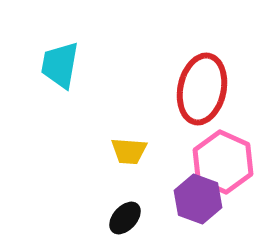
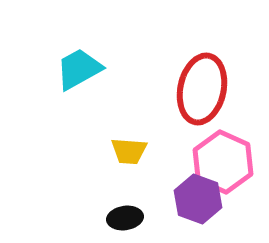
cyan trapezoid: moved 19 px right, 4 px down; rotated 51 degrees clockwise
black ellipse: rotated 40 degrees clockwise
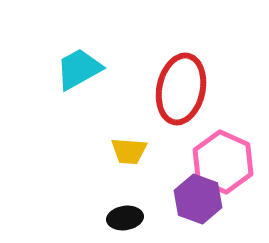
red ellipse: moved 21 px left
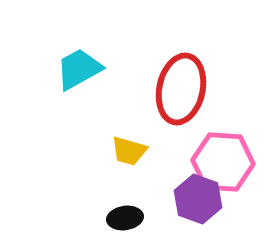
yellow trapezoid: rotated 12 degrees clockwise
pink hexagon: rotated 20 degrees counterclockwise
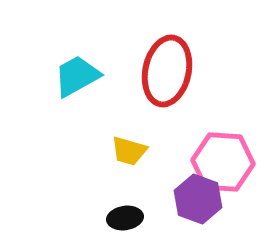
cyan trapezoid: moved 2 px left, 7 px down
red ellipse: moved 14 px left, 18 px up
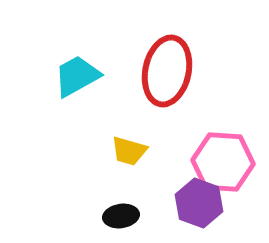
purple hexagon: moved 1 px right, 4 px down
black ellipse: moved 4 px left, 2 px up
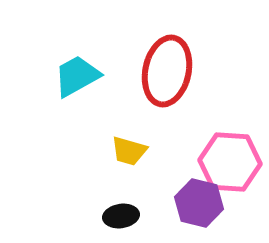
pink hexagon: moved 7 px right
purple hexagon: rotated 6 degrees counterclockwise
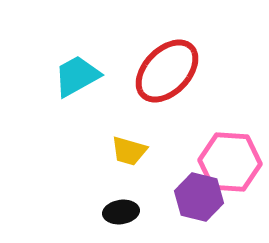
red ellipse: rotated 32 degrees clockwise
purple hexagon: moved 6 px up
black ellipse: moved 4 px up
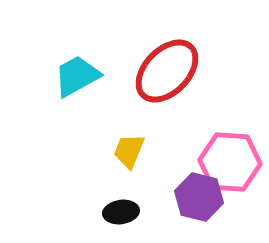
yellow trapezoid: rotated 96 degrees clockwise
